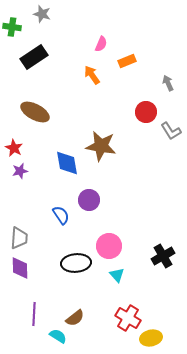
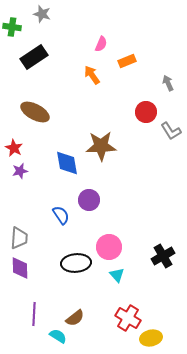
brown star: rotated 12 degrees counterclockwise
pink circle: moved 1 px down
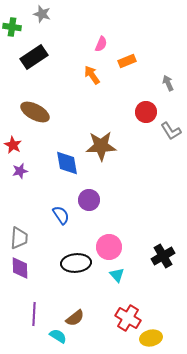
red star: moved 1 px left, 3 px up
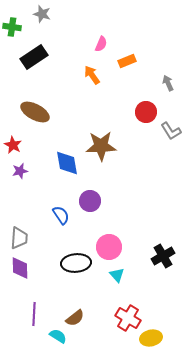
purple circle: moved 1 px right, 1 px down
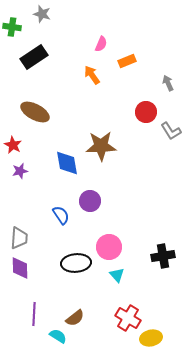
black cross: rotated 20 degrees clockwise
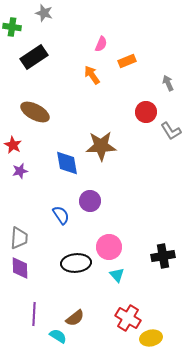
gray star: moved 2 px right, 1 px up
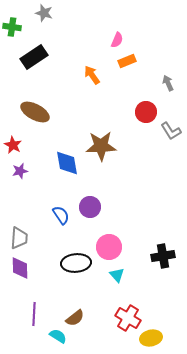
pink semicircle: moved 16 px right, 4 px up
purple circle: moved 6 px down
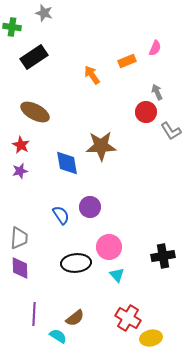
pink semicircle: moved 38 px right, 8 px down
gray arrow: moved 11 px left, 9 px down
red star: moved 8 px right
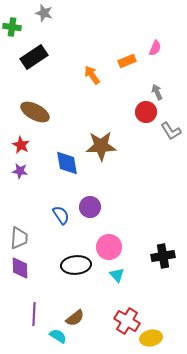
purple star: rotated 21 degrees clockwise
black ellipse: moved 2 px down
red cross: moved 1 px left, 3 px down
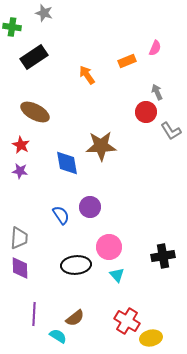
orange arrow: moved 5 px left
